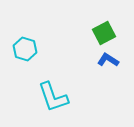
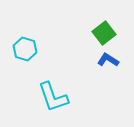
green square: rotated 10 degrees counterclockwise
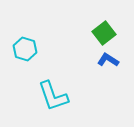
cyan L-shape: moved 1 px up
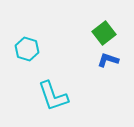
cyan hexagon: moved 2 px right
blue L-shape: rotated 15 degrees counterclockwise
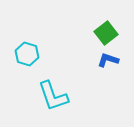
green square: moved 2 px right
cyan hexagon: moved 5 px down
